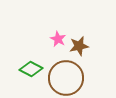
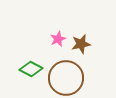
pink star: rotated 21 degrees clockwise
brown star: moved 2 px right, 2 px up
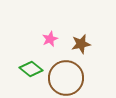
pink star: moved 8 px left
green diamond: rotated 10 degrees clockwise
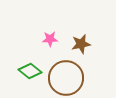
pink star: rotated 21 degrees clockwise
green diamond: moved 1 px left, 2 px down
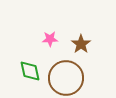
brown star: rotated 24 degrees counterclockwise
green diamond: rotated 40 degrees clockwise
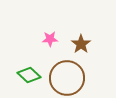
green diamond: moved 1 px left, 4 px down; rotated 35 degrees counterclockwise
brown circle: moved 1 px right
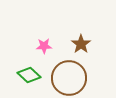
pink star: moved 6 px left, 7 px down
brown circle: moved 2 px right
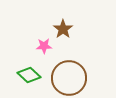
brown star: moved 18 px left, 15 px up
